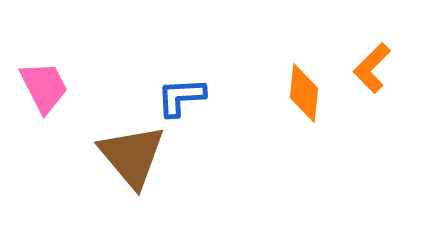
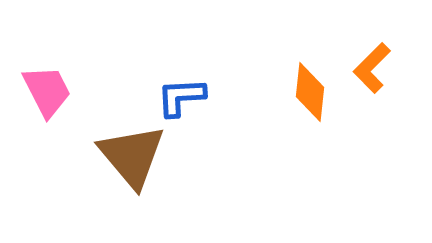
pink trapezoid: moved 3 px right, 4 px down
orange diamond: moved 6 px right, 1 px up
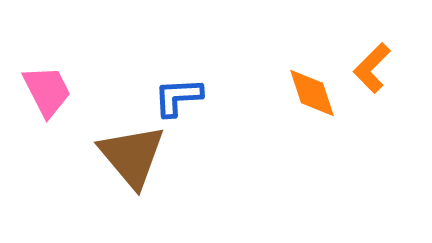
orange diamond: moved 2 px right, 1 px down; rotated 24 degrees counterclockwise
blue L-shape: moved 3 px left
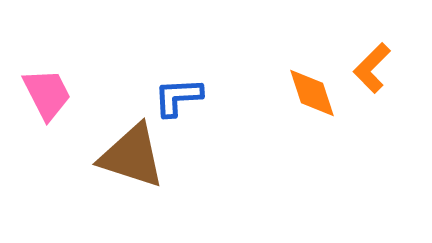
pink trapezoid: moved 3 px down
brown triangle: rotated 32 degrees counterclockwise
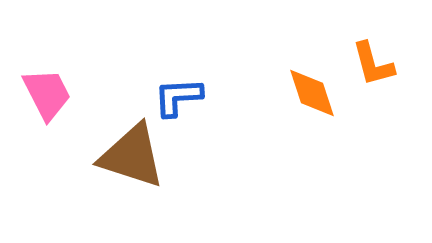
orange L-shape: moved 1 px right, 4 px up; rotated 60 degrees counterclockwise
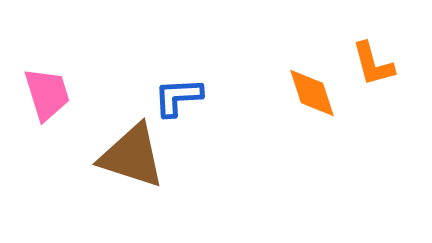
pink trapezoid: rotated 10 degrees clockwise
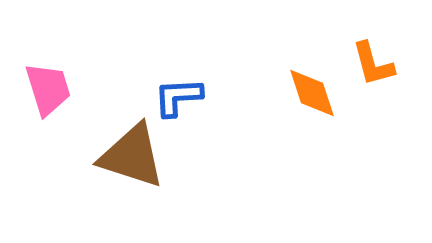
pink trapezoid: moved 1 px right, 5 px up
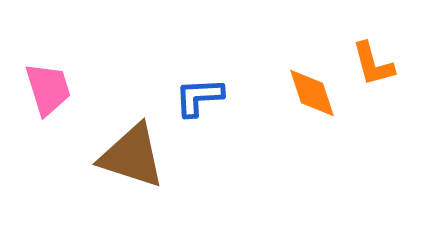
blue L-shape: moved 21 px right
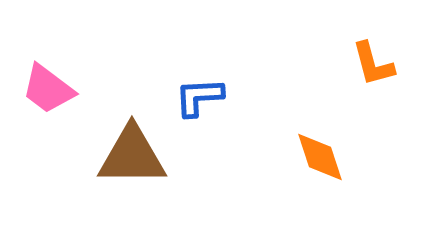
pink trapezoid: rotated 144 degrees clockwise
orange diamond: moved 8 px right, 64 px down
brown triangle: rotated 18 degrees counterclockwise
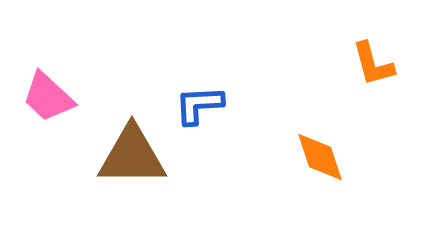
pink trapezoid: moved 8 px down; rotated 6 degrees clockwise
blue L-shape: moved 8 px down
